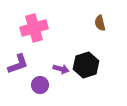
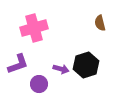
purple circle: moved 1 px left, 1 px up
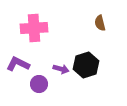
pink cross: rotated 12 degrees clockwise
purple L-shape: rotated 135 degrees counterclockwise
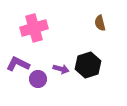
pink cross: rotated 12 degrees counterclockwise
black hexagon: moved 2 px right
purple circle: moved 1 px left, 5 px up
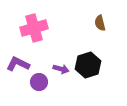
purple circle: moved 1 px right, 3 px down
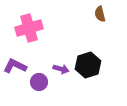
brown semicircle: moved 9 px up
pink cross: moved 5 px left
purple L-shape: moved 3 px left, 2 px down
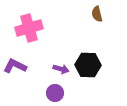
brown semicircle: moved 3 px left
black hexagon: rotated 20 degrees clockwise
purple circle: moved 16 px right, 11 px down
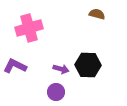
brown semicircle: rotated 119 degrees clockwise
purple circle: moved 1 px right, 1 px up
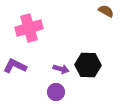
brown semicircle: moved 9 px right, 3 px up; rotated 14 degrees clockwise
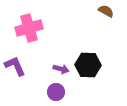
purple L-shape: rotated 40 degrees clockwise
